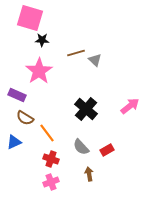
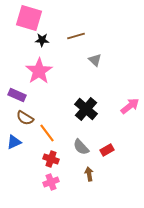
pink square: moved 1 px left
brown line: moved 17 px up
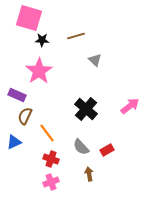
brown semicircle: moved 2 px up; rotated 84 degrees clockwise
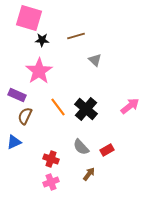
orange line: moved 11 px right, 26 px up
brown arrow: rotated 48 degrees clockwise
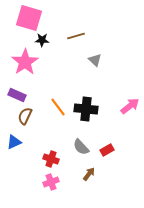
pink star: moved 14 px left, 9 px up
black cross: rotated 35 degrees counterclockwise
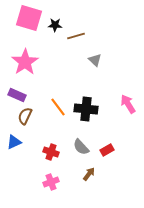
black star: moved 13 px right, 15 px up
pink arrow: moved 2 px left, 2 px up; rotated 84 degrees counterclockwise
red cross: moved 7 px up
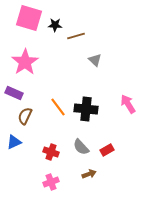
purple rectangle: moved 3 px left, 2 px up
brown arrow: rotated 32 degrees clockwise
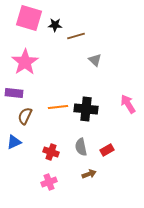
purple rectangle: rotated 18 degrees counterclockwise
orange line: rotated 60 degrees counterclockwise
gray semicircle: rotated 30 degrees clockwise
pink cross: moved 2 px left
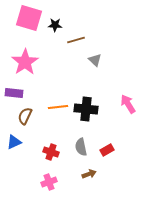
brown line: moved 4 px down
